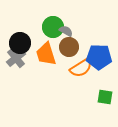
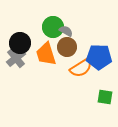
brown circle: moved 2 px left
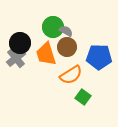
orange semicircle: moved 10 px left, 7 px down
green square: moved 22 px left; rotated 28 degrees clockwise
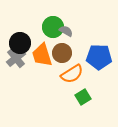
brown circle: moved 5 px left, 6 px down
orange trapezoid: moved 4 px left, 1 px down
orange semicircle: moved 1 px right, 1 px up
green square: rotated 21 degrees clockwise
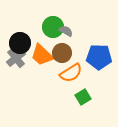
orange trapezoid: rotated 30 degrees counterclockwise
orange semicircle: moved 1 px left, 1 px up
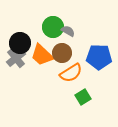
gray semicircle: moved 2 px right
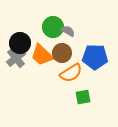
blue pentagon: moved 4 px left
green square: rotated 21 degrees clockwise
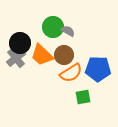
brown circle: moved 2 px right, 2 px down
blue pentagon: moved 3 px right, 12 px down
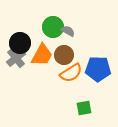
orange trapezoid: rotated 105 degrees counterclockwise
green square: moved 1 px right, 11 px down
